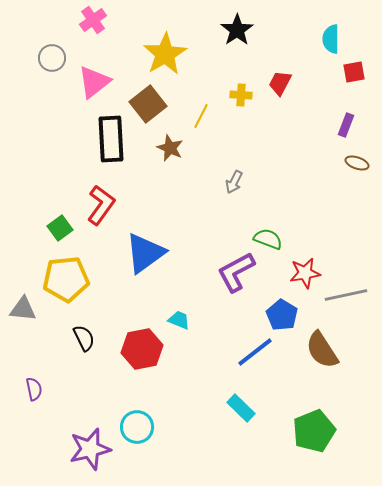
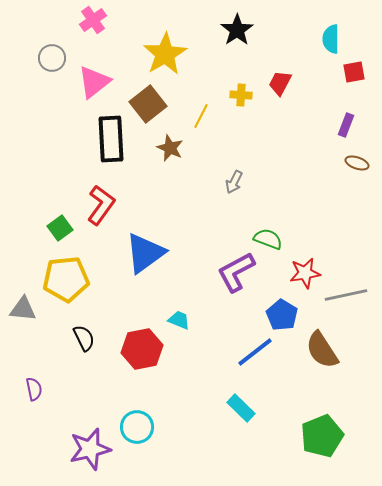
green pentagon: moved 8 px right, 5 px down
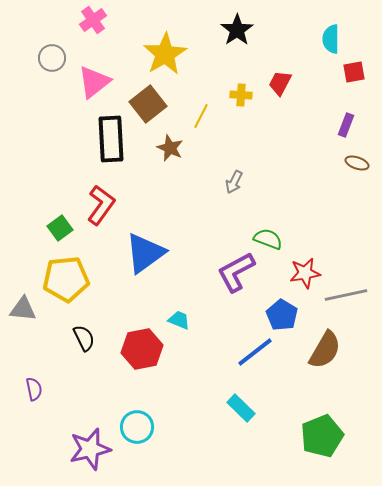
brown semicircle: moved 3 px right; rotated 117 degrees counterclockwise
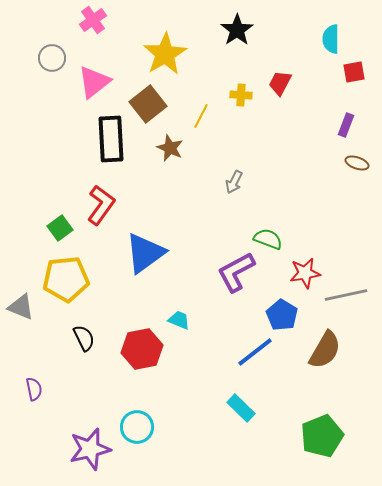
gray triangle: moved 2 px left, 2 px up; rotated 16 degrees clockwise
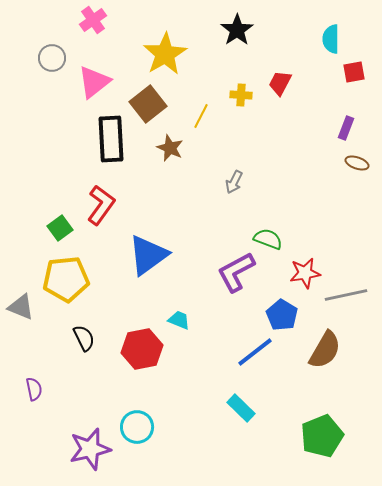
purple rectangle: moved 3 px down
blue triangle: moved 3 px right, 2 px down
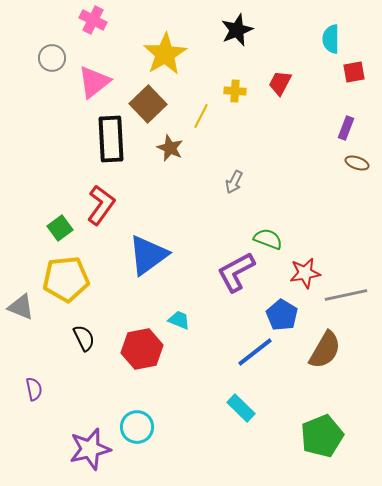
pink cross: rotated 28 degrees counterclockwise
black star: rotated 12 degrees clockwise
yellow cross: moved 6 px left, 4 px up
brown square: rotated 6 degrees counterclockwise
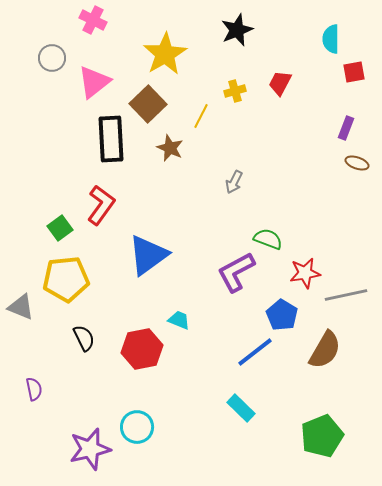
yellow cross: rotated 20 degrees counterclockwise
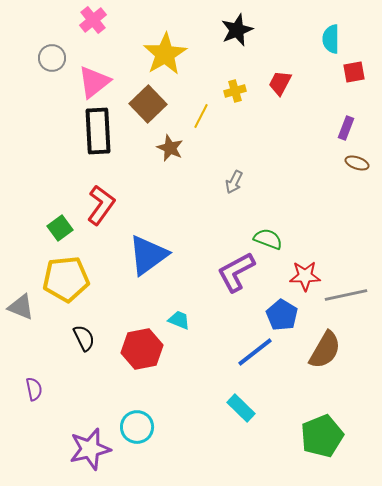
pink cross: rotated 24 degrees clockwise
black rectangle: moved 13 px left, 8 px up
red star: moved 3 px down; rotated 8 degrees clockwise
